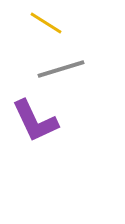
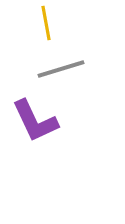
yellow line: rotated 48 degrees clockwise
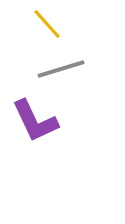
yellow line: moved 1 px right, 1 px down; rotated 32 degrees counterclockwise
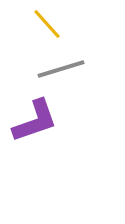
purple L-shape: rotated 84 degrees counterclockwise
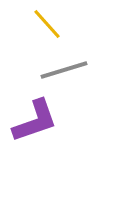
gray line: moved 3 px right, 1 px down
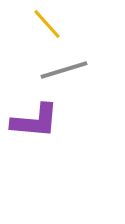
purple L-shape: rotated 24 degrees clockwise
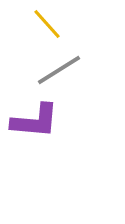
gray line: moved 5 px left; rotated 15 degrees counterclockwise
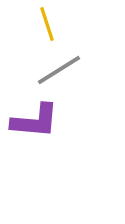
yellow line: rotated 24 degrees clockwise
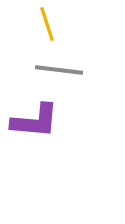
gray line: rotated 39 degrees clockwise
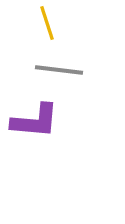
yellow line: moved 1 px up
